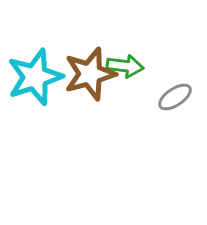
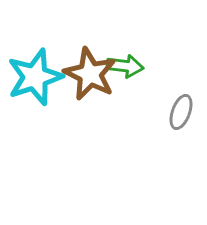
brown star: rotated 30 degrees counterclockwise
gray ellipse: moved 6 px right, 15 px down; rotated 36 degrees counterclockwise
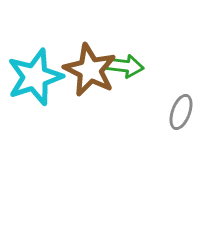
brown star: moved 4 px up
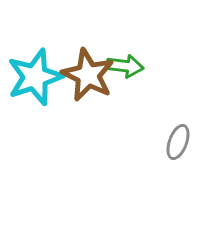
brown star: moved 2 px left, 5 px down
gray ellipse: moved 3 px left, 30 px down
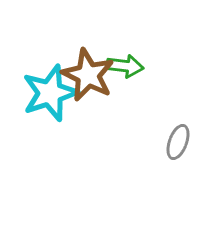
cyan star: moved 15 px right, 16 px down
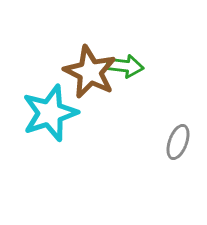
brown star: moved 2 px right, 3 px up
cyan star: moved 20 px down
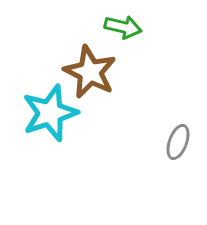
green arrow: moved 2 px left, 39 px up; rotated 6 degrees clockwise
